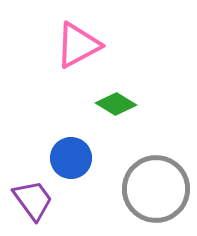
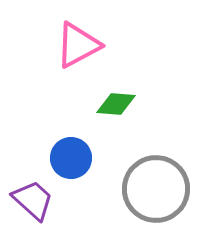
green diamond: rotated 27 degrees counterclockwise
purple trapezoid: rotated 12 degrees counterclockwise
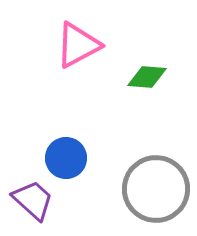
green diamond: moved 31 px right, 27 px up
blue circle: moved 5 px left
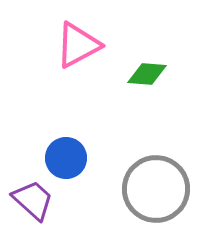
green diamond: moved 3 px up
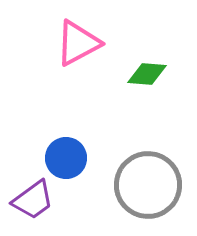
pink triangle: moved 2 px up
gray circle: moved 8 px left, 4 px up
purple trapezoid: rotated 102 degrees clockwise
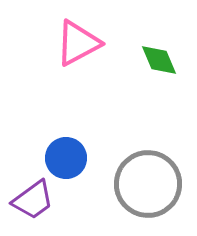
green diamond: moved 12 px right, 14 px up; rotated 63 degrees clockwise
gray circle: moved 1 px up
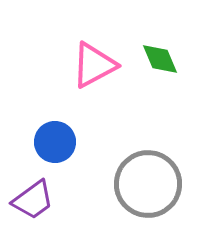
pink triangle: moved 16 px right, 22 px down
green diamond: moved 1 px right, 1 px up
blue circle: moved 11 px left, 16 px up
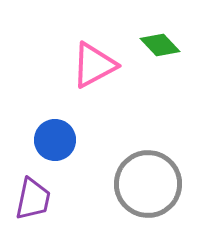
green diamond: moved 14 px up; rotated 21 degrees counterclockwise
blue circle: moved 2 px up
purple trapezoid: moved 1 px up; rotated 42 degrees counterclockwise
